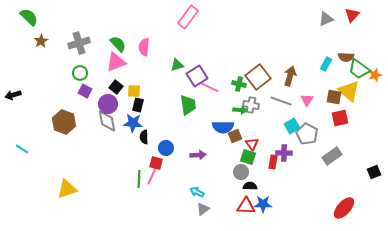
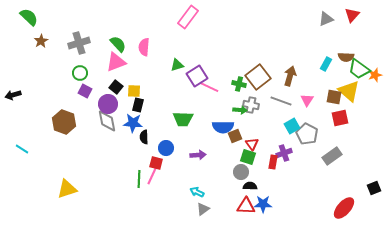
green trapezoid at (188, 105): moved 5 px left, 14 px down; rotated 100 degrees clockwise
purple cross at (284, 153): rotated 21 degrees counterclockwise
black square at (374, 172): moved 16 px down
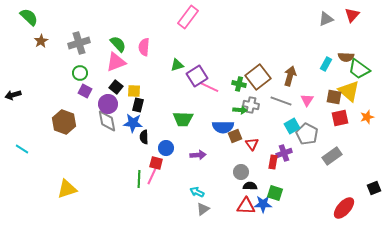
orange star at (375, 75): moved 8 px left, 42 px down
green square at (248, 157): moved 27 px right, 36 px down
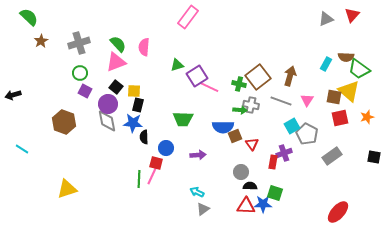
black square at (374, 188): moved 31 px up; rotated 32 degrees clockwise
red ellipse at (344, 208): moved 6 px left, 4 px down
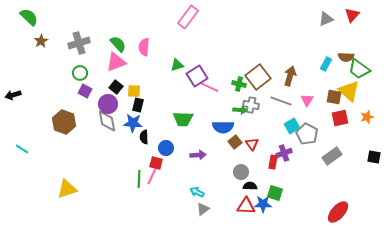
brown square at (235, 136): moved 6 px down; rotated 16 degrees counterclockwise
